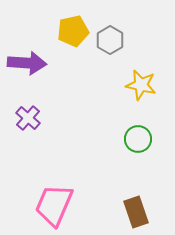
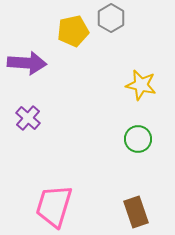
gray hexagon: moved 1 px right, 22 px up
pink trapezoid: moved 1 px down; rotated 6 degrees counterclockwise
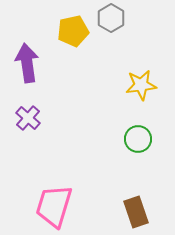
purple arrow: rotated 102 degrees counterclockwise
yellow star: rotated 20 degrees counterclockwise
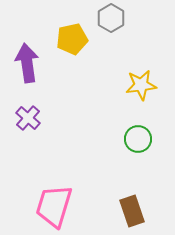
yellow pentagon: moved 1 px left, 8 px down
brown rectangle: moved 4 px left, 1 px up
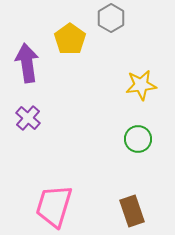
yellow pentagon: moved 2 px left; rotated 24 degrees counterclockwise
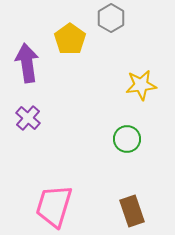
green circle: moved 11 px left
